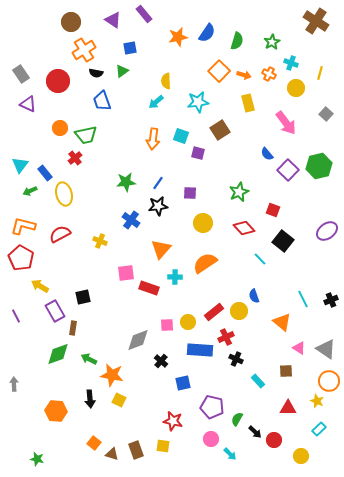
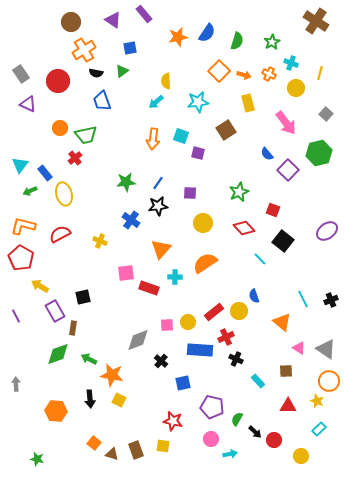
brown square at (220, 130): moved 6 px right
green hexagon at (319, 166): moved 13 px up
gray arrow at (14, 384): moved 2 px right
red triangle at (288, 408): moved 2 px up
cyan arrow at (230, 454): rotated 56 degrees counterclockwise
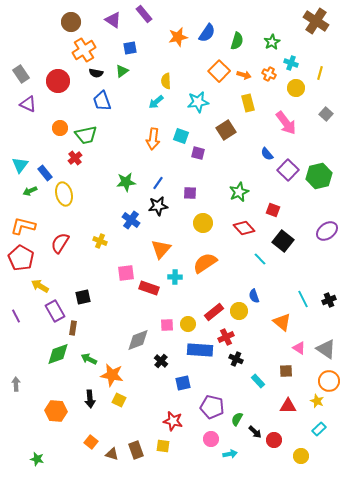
green hexagon at (319, 153): moved 23 px down
red semicircle at (60, 234): moved 9 px down; rotated 30 degrees counterclockwise
black cross at (331, 300): moved 2 px left
yellow circle at (188, 322): moved 2 px down
orange square at (94, 443): moved 3 px left, 1 px up
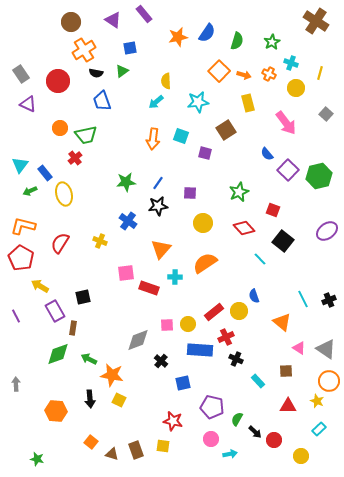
purple square at (198, 153): moved 7 px right
blue cross at (131, 220): moved 3 px left, 1 px down
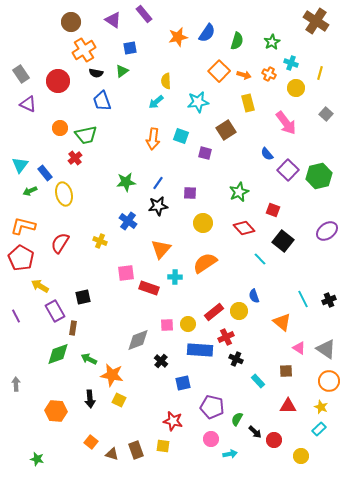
yellow star at (317, 401): moved 4 px right, 6 px down
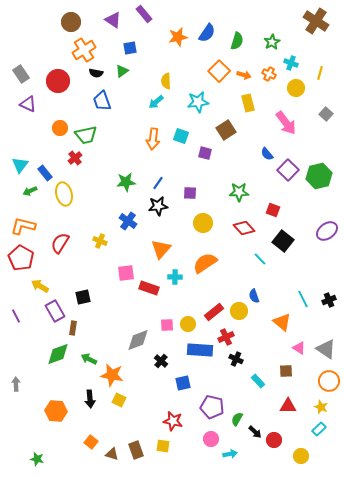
green star at (239, 192): rotated 24 degrees clockwise
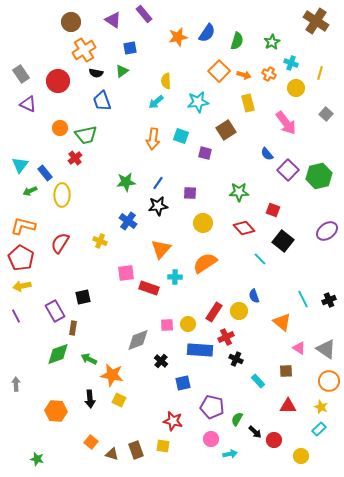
yellow ellipse at (64, 194): moved 2 px left, 1 px down; rotated 15 degrees clockwise
yellow arrow at (40, 286): moved 18 px left; rotated 42 degrees counterclockwise
red rectangle at (214, 312): rotated 18 degrees counterclockwise
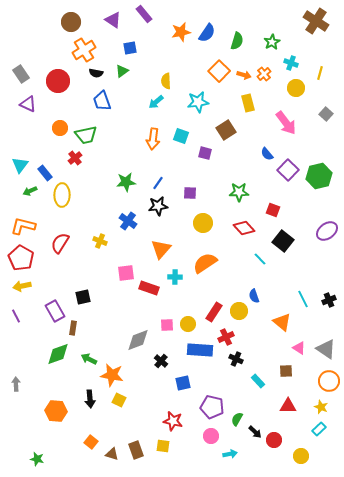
orange star at (178, 37): moved 3 px right, 5 px up
orange cross at (269, 74): moved 5 px left; rotated 24 degrees clockwise
pink circle at (211, 439): moved 3 px up
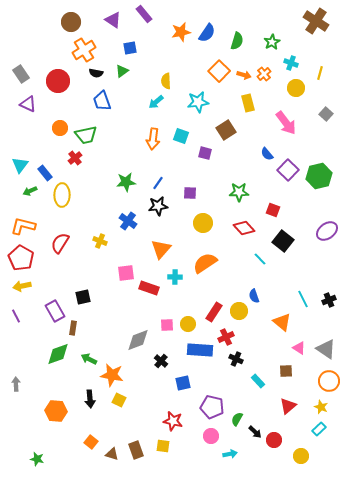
red triangle at (288, 406): rotated 42 degrees counterclockwise
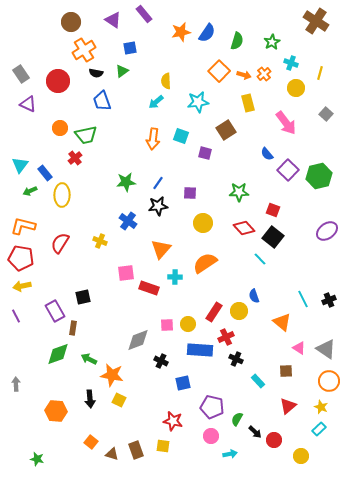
black square at (283, 241): moved 10 px left, 4 px up
red pentagon at (21, 258): rotated 20 degrees counterclockwise
black cross at (161, 361): rotated 16 degrees counterclockwise
